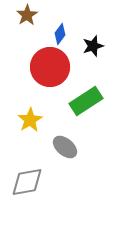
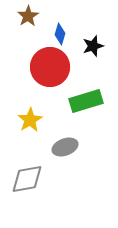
brown star: moved 1 px right, 1 px down
blue diamond: rotated 20 degrees counterclockwise
green rectangle: rotated 16 degrees clockwise
gray ellipse: rotated 60 degrees counterclockwise
gray diamond: moved 3 px up
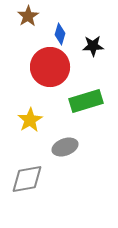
black star: rotated 15 degrees clockwise
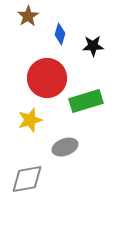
red circle: moved 3 px left, 11 px down
yellow star: rotated 15 degrees clockwise
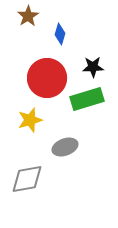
black star: moved 21 px down
green rectangle: moved 1 px right, 2 px up
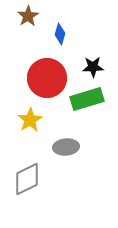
yellow star: rotated 15 degrees counterclockwise
gray ellipse: moved 1 px right; rotated 15 degrees clockwise
gray diamond: rotated 16 degrees counterclockwise
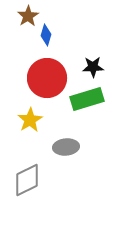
blue diamond: moved 14 px left, 1 px down
gray diamond: moved 1 px down
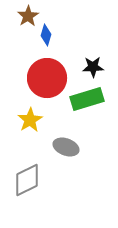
gray ellipse: rotated 25 degrees clockwise
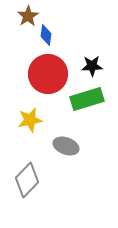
blue diamond: rotated 10 degrees counterclockwise
black star: moved 1 px left, 1 px up
red circle: moved 1 px right, 4 px up
yellow star: rotated 20 degrees clockwise
gray ellipse: moved 1 px up
gray diamond: rotated 20 degrees counterclockwise
